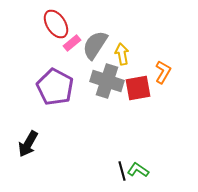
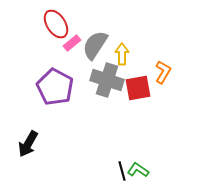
yellow arrow: rotated 10 degrees clockwise
gray cross: moved 1 px up
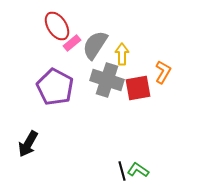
red ellipse: moved 1 px right, 2 px down
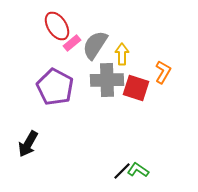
gray cross: rotated 20 degrees counterclockwise
red square: moved 2 px left; rotated 28 degrees clockwise
black line: rotated 60 degrees clockwise
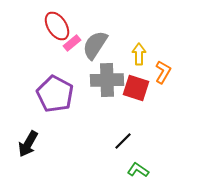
yellow arrow: moved 17 px right
purple pentagon: moved 7 px down
black line: moved 1 px right, 30 px up
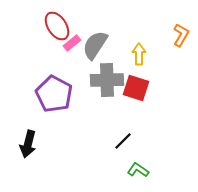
orange L-shape: moved 18 px right, 37 px up
purple pentagon: moved 1 px left
black arrow: rotated 16 degrees counterclockwise
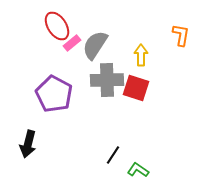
orange L-shape: rotated 20 degrees counterclockwise
yellow arrow: moved 2 px right, 1 px down
black line: moved 10 px left, 14 px down; rotated 12 degrees counterclockwise
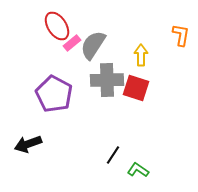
gray semicircle: moved 2 px left
black arrow: rotated 56 degrees clockwise
